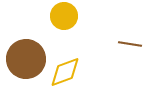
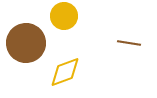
brown line: moved 1 px left, 1 px up
brown circle: moved 16 px up
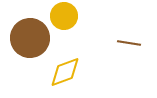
brown circle: moved 4 px right, 5 px up
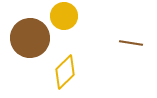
brown line: moved 2 px right
yellow diamond: rotated 24 degrees counterclockwise
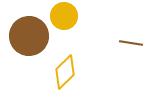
brown circle: moved 1 px left, 2 px up
